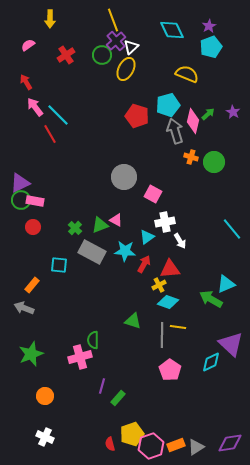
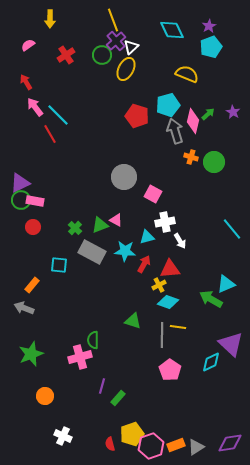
cyan triangle at (147, 237): rotated 21 degrees clockwise
white cross at (45, 437): moved 18 px right, 1 px up
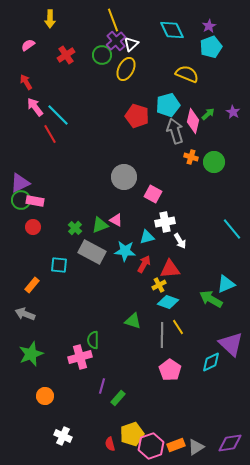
white triangle at (131, 47): moved 3 px up
gray arrow at (24, 308): moved 1 px right, 6 px down
yellow line at (178, 327): rotated 49 degrees clockwise
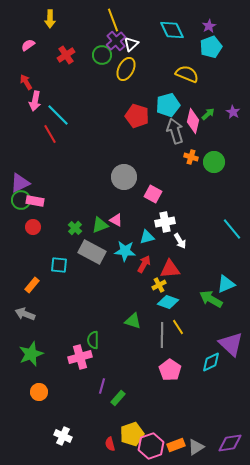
pink arrow at (35, 107): moved 6 px up; rotated 132 degrees counterclockwise
orange circle at (45, 396): moved 6 px left, 4 px up
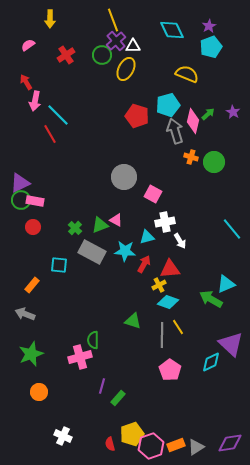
white triangle at (131, 44): moved 2 px right, 2 px down; rotated 42 degrees clockwise
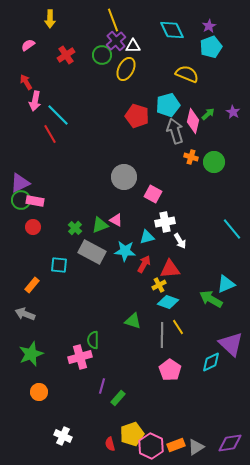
pink hexagon at (151, 446): rotated 15 degrees counterclockwise
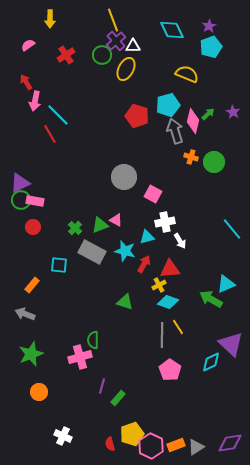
cyan star at (125, 251): rotated 10 degrees clockwise
green triangle at (133, 321): moved 8 px left, 19 px up
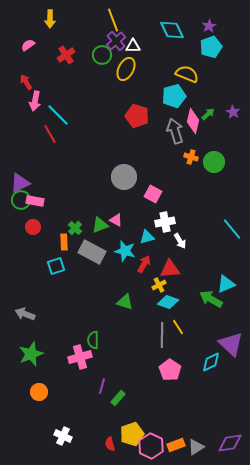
cyan pentagon at (168, 105): moved 6 px right, 9 px up
cyan square at (59, 265): moved 3 px left, 1 px down; rotated 24 degrees counterclockwise
orange rectangle at (32, 285): moved 32 px right, 43 px up; rotated 42 degrees counterclockwise
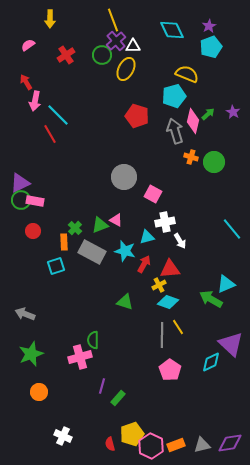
red circle at (33, 227): moved 4 px down
gray triangle at (196, 447): moved 6 px right, 2 px up; rotated 18 degrees clockwise
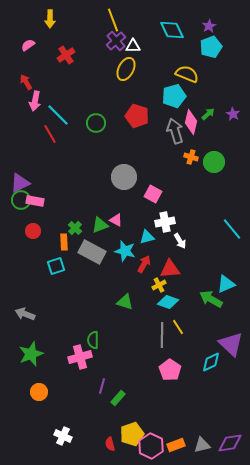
green circle at (102, 55): moved 6 px left, 68 px down
purple star at (233, 112): moved 2 px down
pink diamond at (193, 121): moved 2 px left, 1 px down
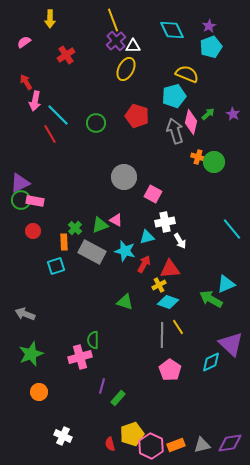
pink semicircle at (28, 45): moved 4 px left, 3 px up
orange cross at (191, 157): moved 7 px right
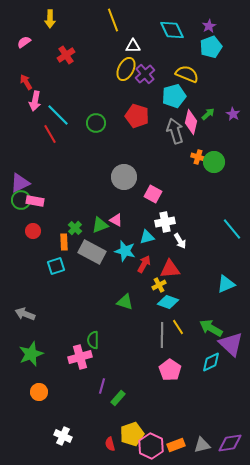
purple cross at (116, 41): moved 29 px right, 33 px down
green arrow at (211, 299): moved 29 px down
